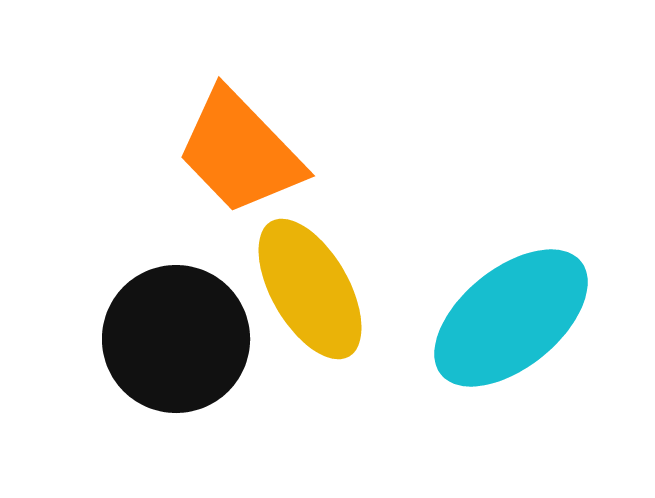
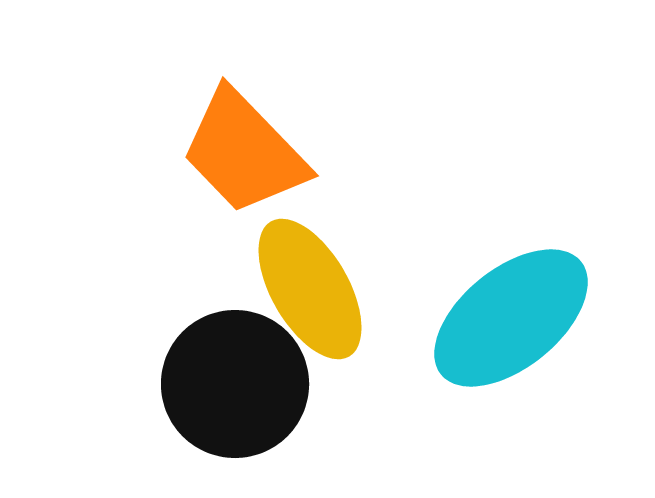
orange trapezoid: moved 4 px right
black circle: moved 59 px right, 45 px down
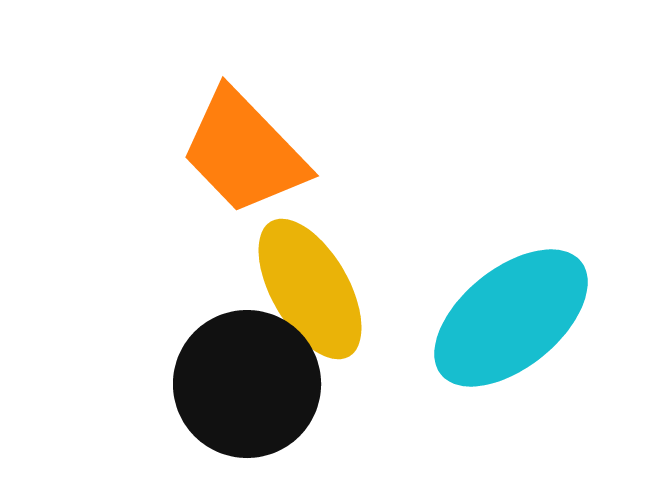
black circle: moved 12 px right
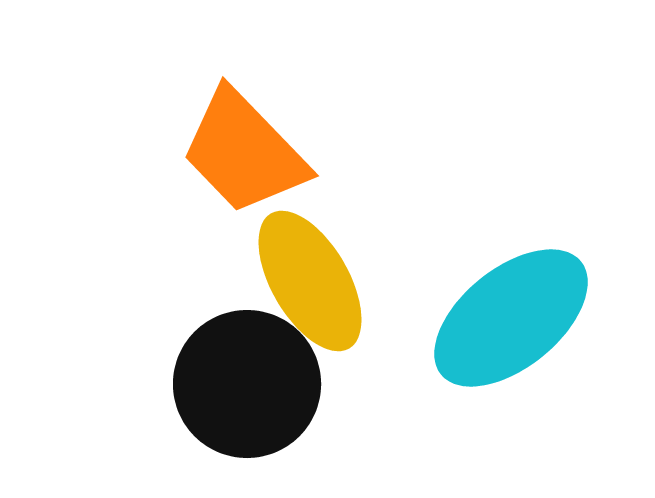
yellow ellipse: moved 8 px up
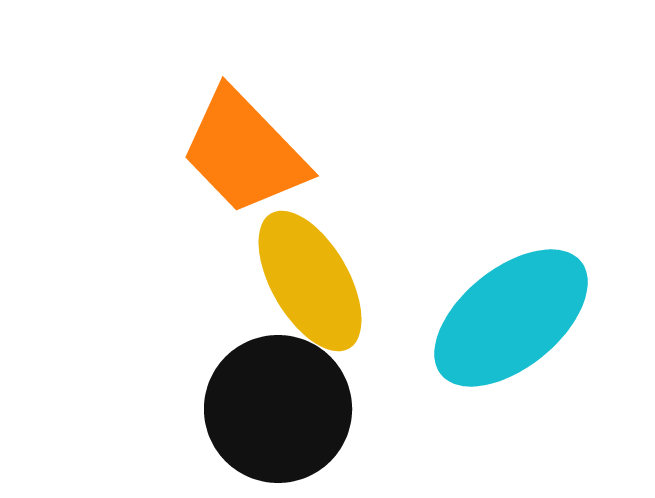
black circle: moved 31 px right, 25 px down
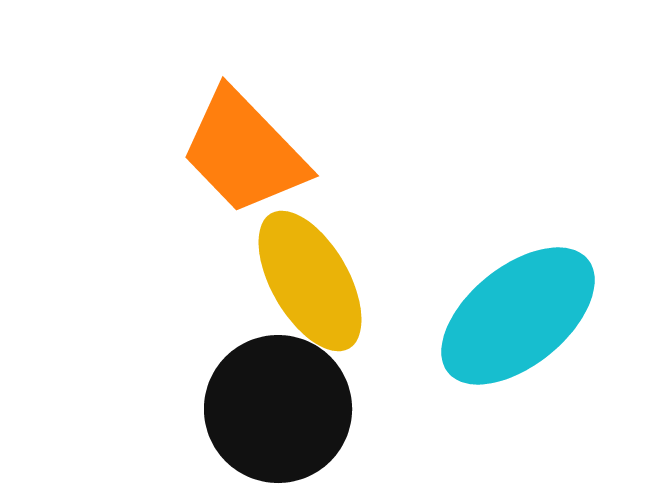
cyan ellipse: moved 7 px right, 2 px up
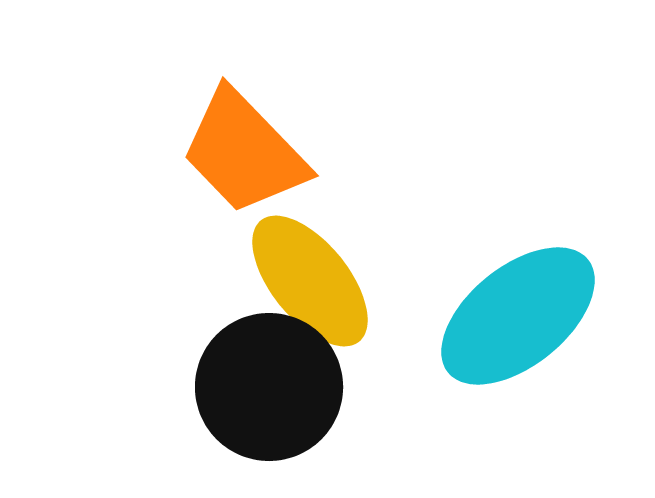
yellow ellipse: rotated 9 degrees counterclockwise
black circle: moved 9 px left, 22 px up
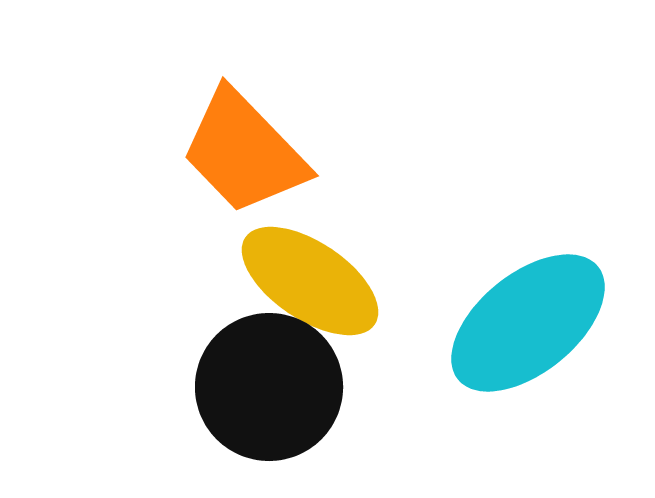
yellow ellipse: rotated 17 degrees counterclockwise
cyan ellipse: moved 10 px right, 7 px down
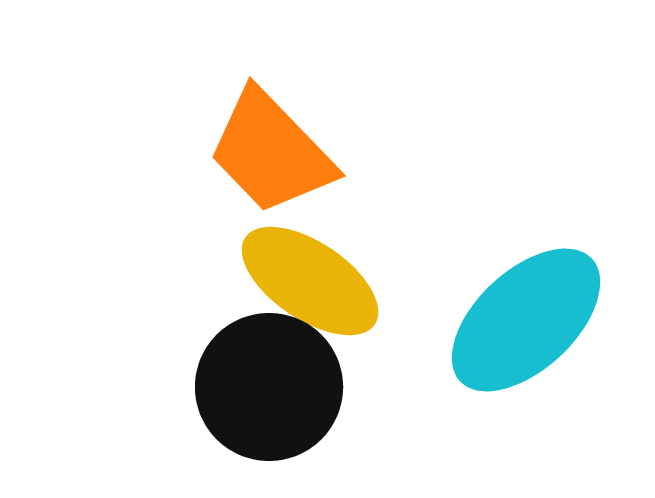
orange trapezoid: moved 27 px right
cyan ellipse: moved 2 px left, 3 px up; rotated 4 degrees counterclockwise
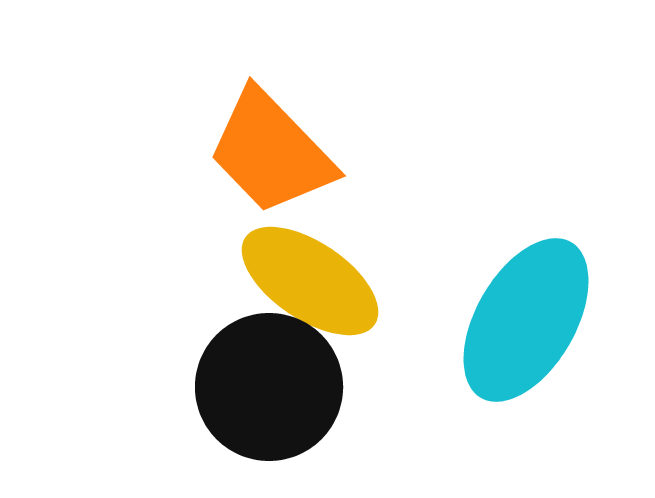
cyan ellipse: rotated 17 degrees counterclockwise
